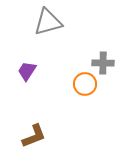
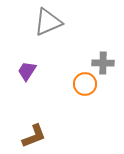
gray triangle: rotated 8 degrees counterclockwise
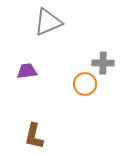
purple trapezoid: rotated 50 degrees clockwise
brown L-shape: rotated 124 degrees clockwise
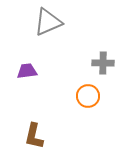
orange circle: moved 3 px right, 12 px down
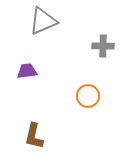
gray triangle: moved 5 px left, 1 px up
gray cross: moved 17 px up
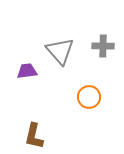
gray triangle: moved 17 px right, 30 px down; rotated 48 degrees counterclockwise
orange circle: moved 1 px right, 1 px down
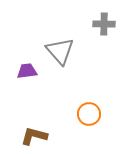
gray cross: moved 1 px right, 22 px up
orange circle: moved 17 px down
brown L-shape: rotated 92 degrees clockwise
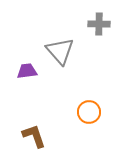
gray cross: moved 5 px left
orange circle: moved 2 px up
brown L-shape: rotated 56 degrees clockwise
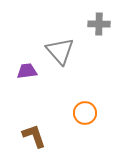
orange circle: moved 4 px left, 1 px down
